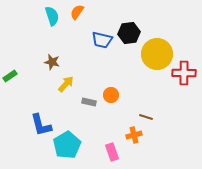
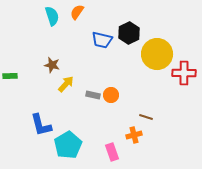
black hexagon: rotated 20 degrees counterclockwise
brown star: moved 3 px down
green rectangle: rotated 32 degrees clockwise
gray rectangle: moved 4 px right, 7 px up
cyan pentagon: moved 1 px right
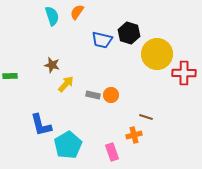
black hexagon: rotated 15 degrees counterclockwise
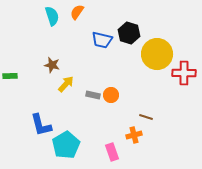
cyan pentagon: moved 2 px left
